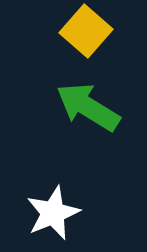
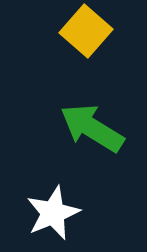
green arrow: moved 4 px right, 21 px down
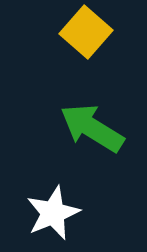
yellow square: moved 1 px down
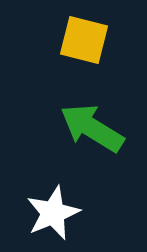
yellow square: moved 2 px left, 8 px down; rotated 27 degrees counterclockwise
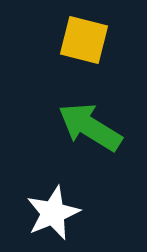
green arrow: moved 2 px left, 1 px up
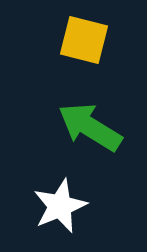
white star: moved 7 px right, 7 px up
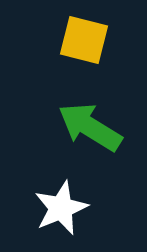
white star: moved 1 px right, 2 px down
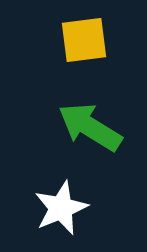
yellow square: rotated 21 degrees counterclockwise
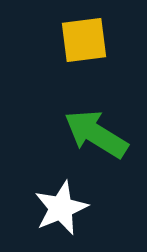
green arrow: moved 6 px right, 7 px down
